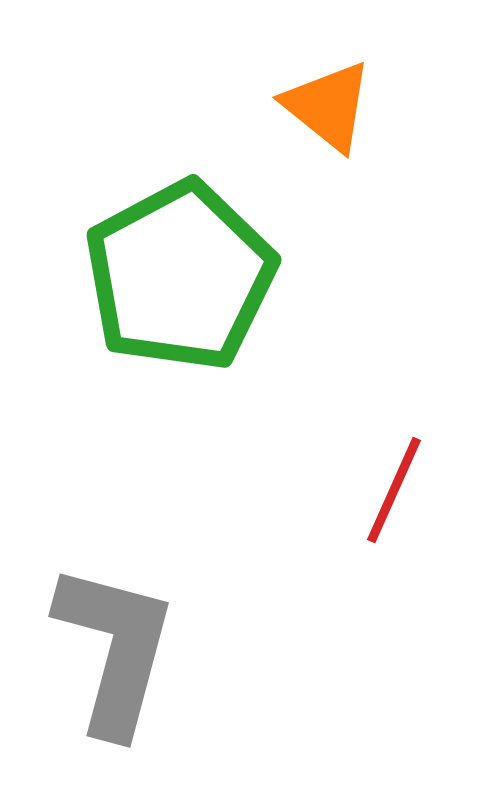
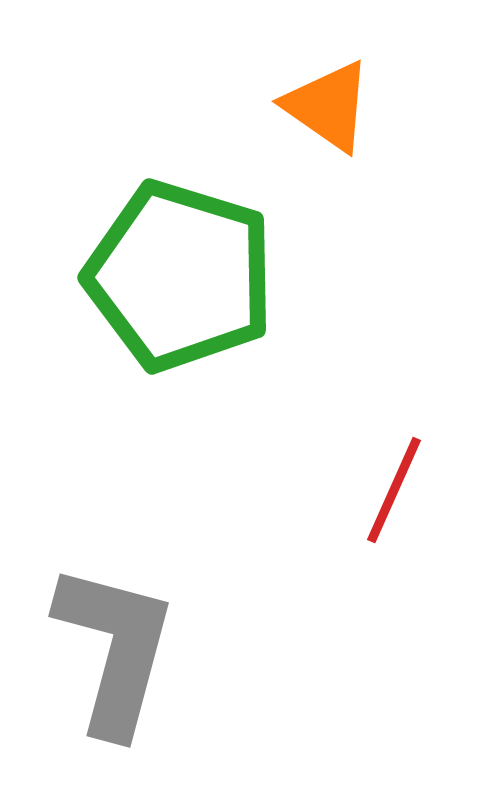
orange triangle: rotated 4 degrees counterclockwise
green pentagon: rotated 27 degrees counterclockwise
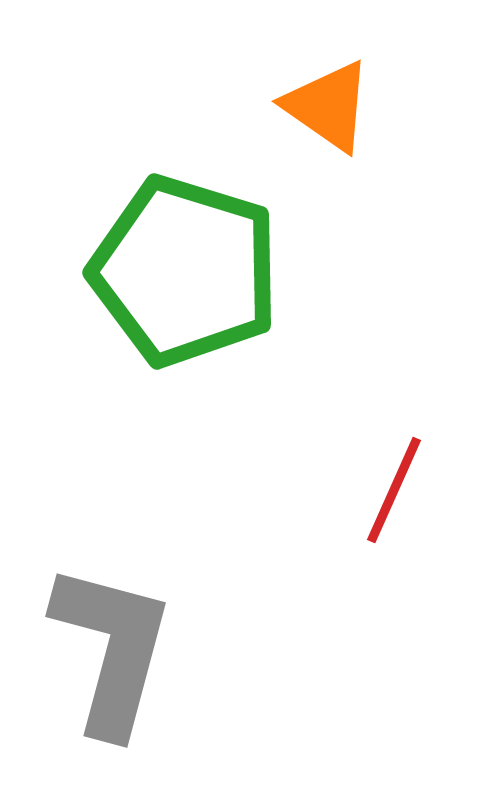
green pentagon: moved 5 px right, 5 px up
gray L-shape: moved 3 px left
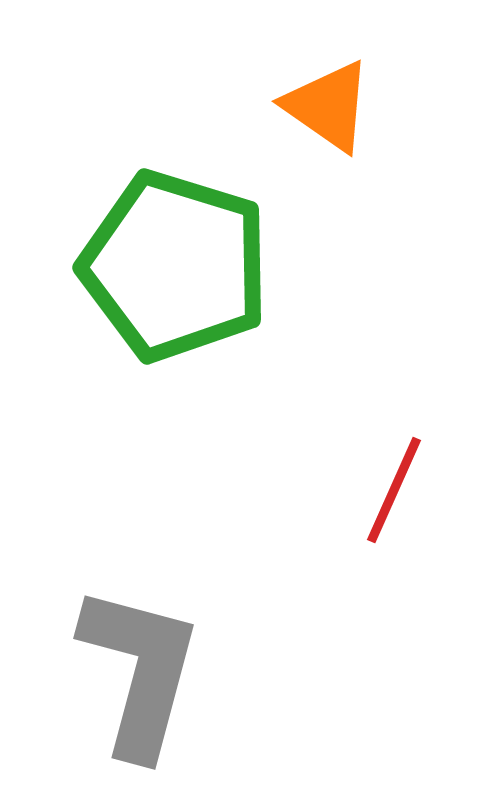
green pentagon: moved 10 px left, 5 px up
gray L-shape: moved 28 px right, 22 px down
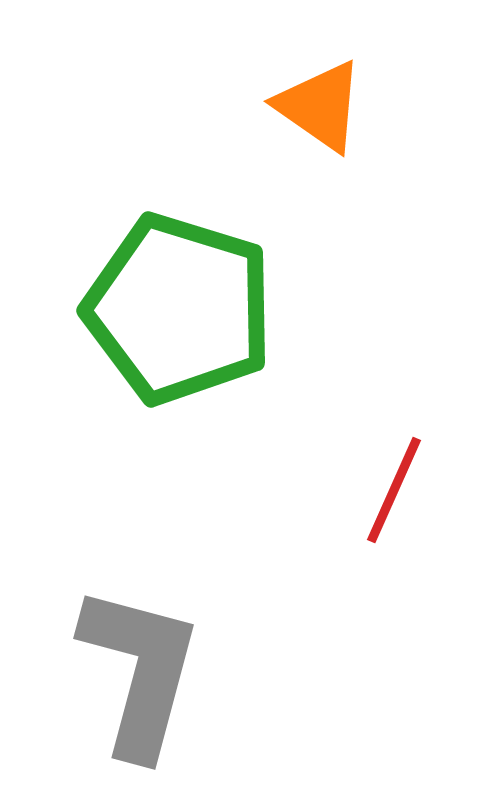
orange triangle: moved 8 px left
green pentagon: moved 4 px right, 43 px down
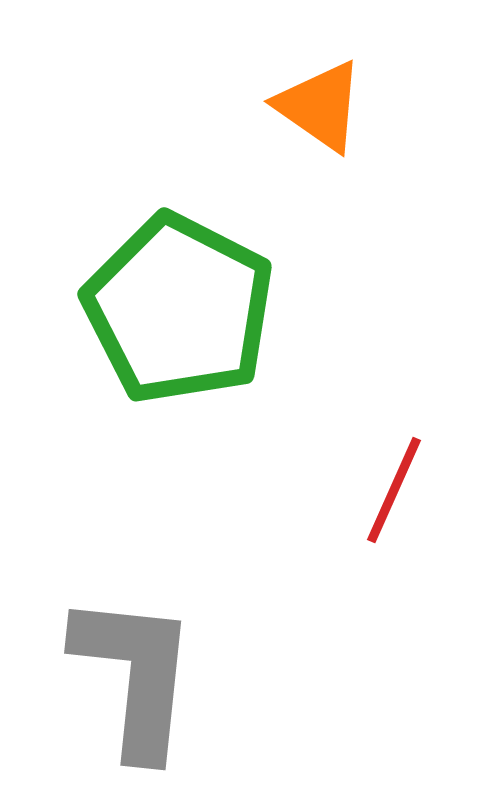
green pentagon: rotated 10 degrees clockwise
gray L-shape: moved 5 px left, 4 px down; rotated 9 degrees counterclockwise
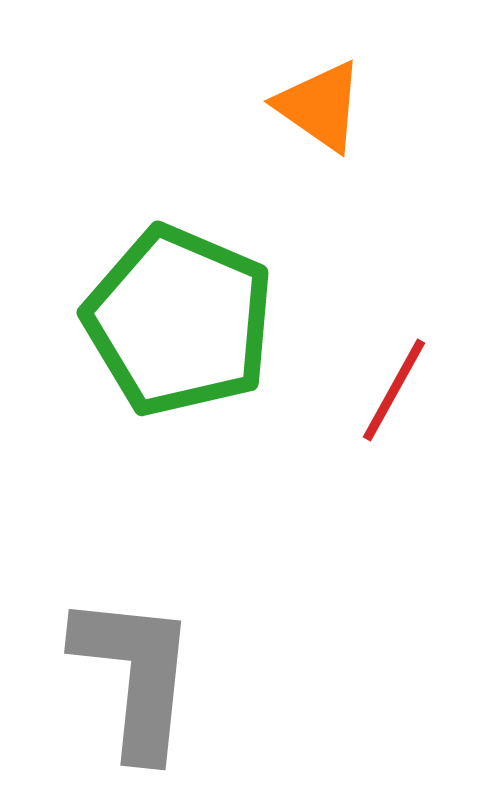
green pentagon: moved 12 px down; rotated 4 degrees counterclockwise
red line: moved 100 px up; rotated 5 degrees clockwise
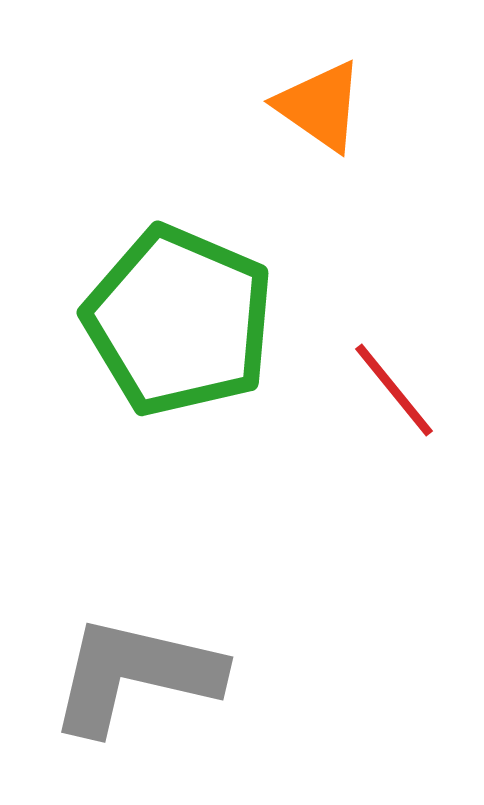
red line: rotated 68 degrees counterclockwise
gray L-shape: rotated 83 degrees counterclockwise
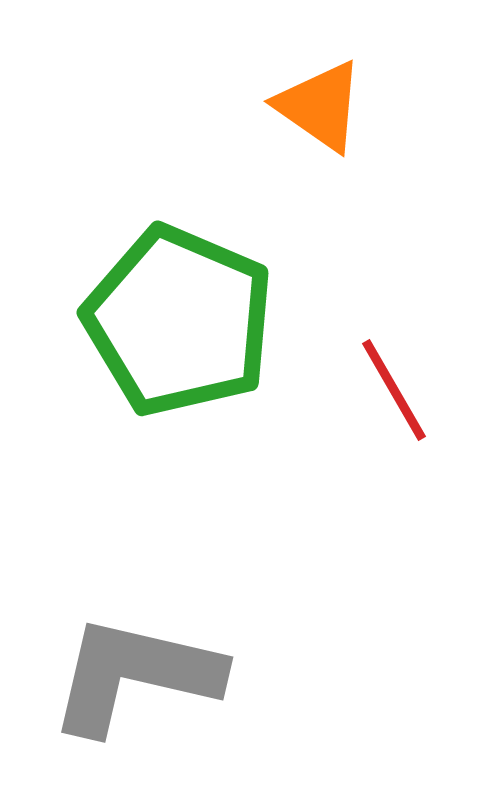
red line: rotated 9 degrees clockwise
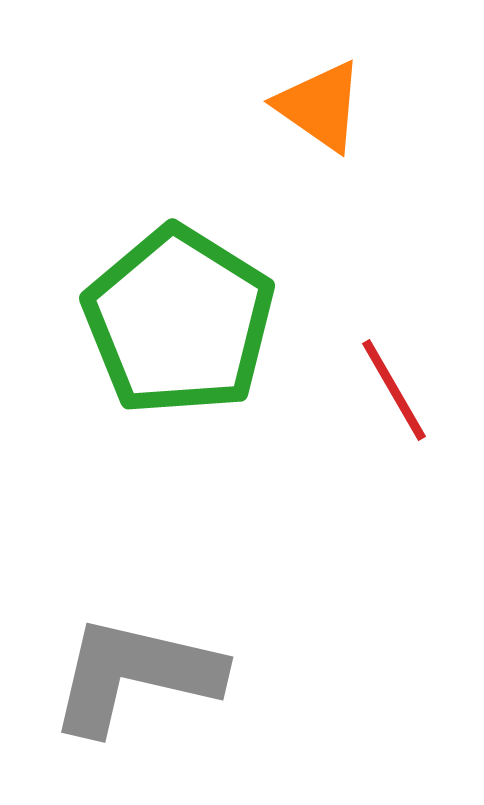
green pentagon: rotated 9 degrees clockwise
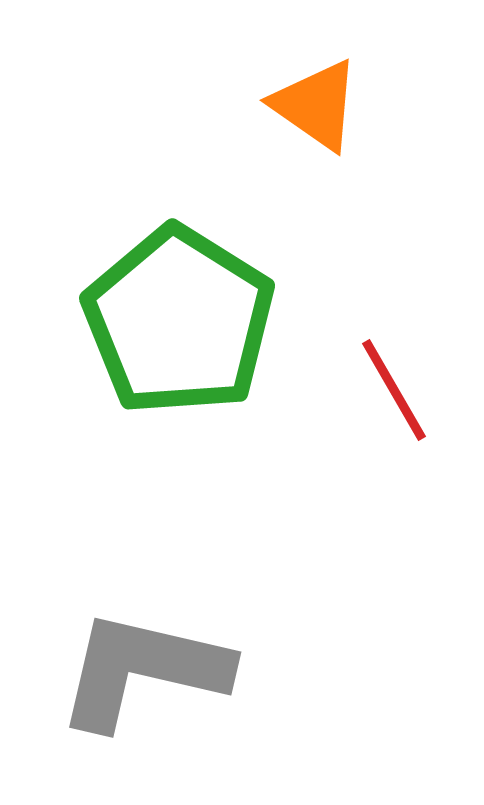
orange triangle: moved 4 px left, 1 px up
gray L-shape: moved 8 px right, 5 px up
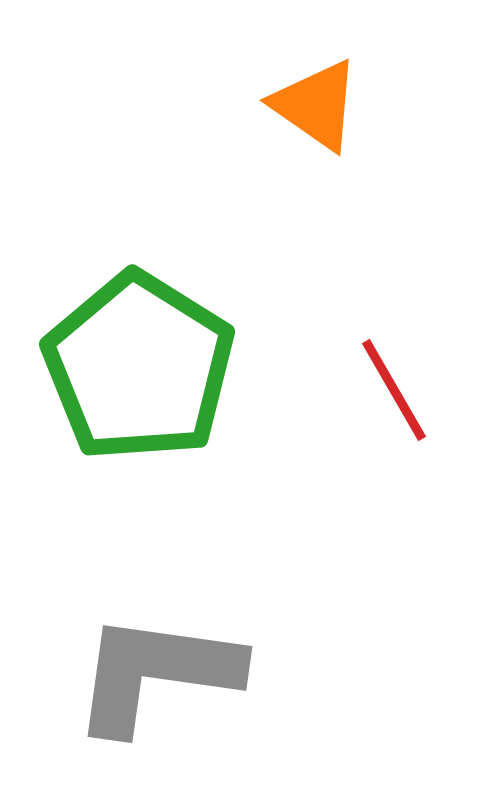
green pentagon: moved 40 px left, 46 px down
gray L-shape: moved 13 px right, 3 px down; rotated 5 degrees counterclockwise
